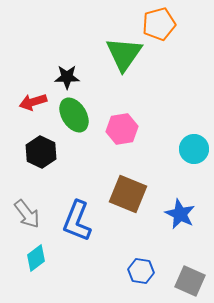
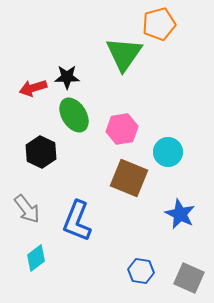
red arrow: moved 14 px up
cyan circle: moved 26 px left, 3 px down
brown square: moved 1 px right, 16 px up
gray arrow: moved 5 px up
gray square: moved 1 px left, 3 px up
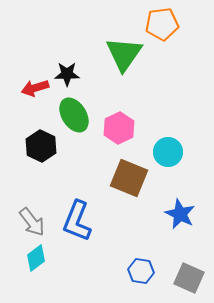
orange pentagon: moved 3 px right; rotated 8 degrees clockwise
black star: moved 3 px up
red arrow: moved 2 px right
pink hexagon: moved 3 px left, 1 px up; rotated 16 degrees counterclockwise
black hexagon: moved 6 px up
gray arrow: moved 5 px right, 13 px down
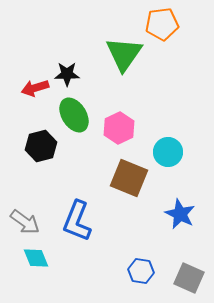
black hexagon: rotated 20 degrees clockwise
gray arrow: moved 7 px left; rotated 16 degrees counterclockwise
cyan diamond: rotated 76 degrees counterclockwise
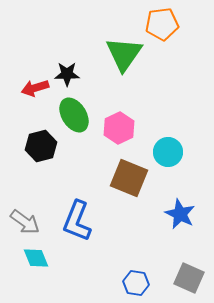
blue hexagon: moved 5 px left, 12 px down
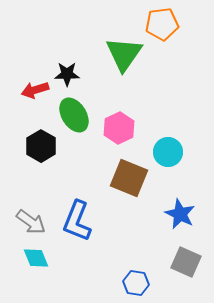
red arrow: moved 2 px down
black hexagon: rotated 16 degrees counterclockwise
gray arrow: moved 6 px right
gray square: moved 3 px left, 16 px up
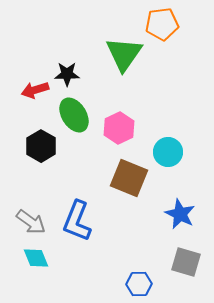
gray square: rotated 8 degrees counterclockwise
blue hexagon: moved 3 px right, 1 px down; rotated 10 degrees counterclockwise
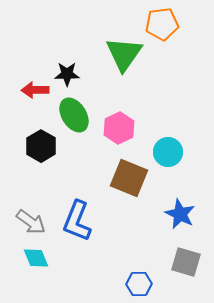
red arrow: rotated 16 degrees clockwise
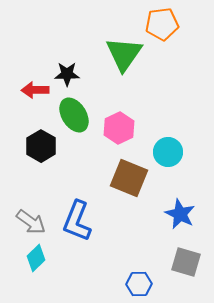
cyan diamond: rotated 68 degrees clockwise
